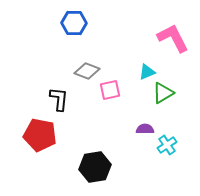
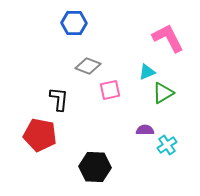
pink L-shape: moved 5 px left
gray diamond: moved 1 px right, 5 px up
purple semicircle: moved 1 px down
black hexagon: rotated 12 degrees clockwise
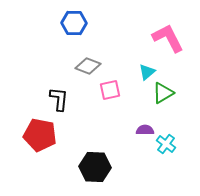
cyan triangle: rotated 18 degrees counterclockwise
cyan cross: moved 1 px left, 1 px up; rotated 18 degrees counterclockwise
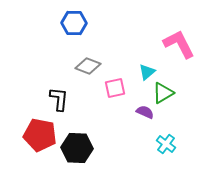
pink L-shape: moved 11 px right, 6 px down
pink square: moved 5 px right, 2 px up
purple semicircle: moved 18 px up; rotated 24 degrees clockwise
black hexagon: moved 18 px left, 19 px up
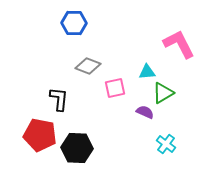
cyan triangle: rotated 36 degrees clockwise
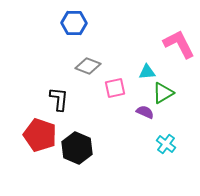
red pentagon: rotated 8 degrees clockwise
black hexagon: rotated 20 degrees clockwise
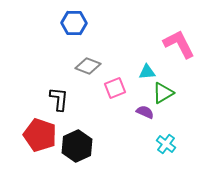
pink square: rotated 10 degrees counterclockwise
black hexagon: moved 2 px up; rotated 12 degrees clockwise
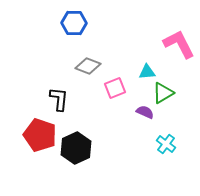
black hexagon: moved 1 px left, 2 px down
